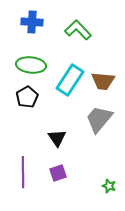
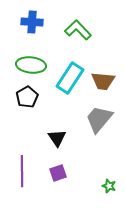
cyan rectangle: moved 2 px up
purple line: moved 1 px left, 1 px up
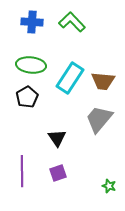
green L-shape: moved 6 px left, 8 px up
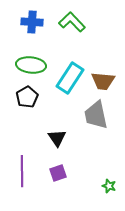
gray trapezoid: moved 3 px left, 4 px up; rotated 52 degrees counterclockwise
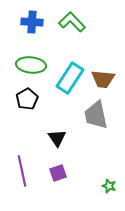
brown trapezoid: moved 2 px up
black pentagon: moved 2 px down
purple line: rotated 12 degrees counterclockwise
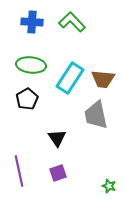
purple line: moved 3 px left
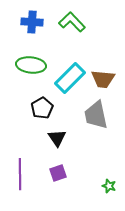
cyan rectangle: rotated 12 degrees clockwise
black pentagon: moved 15 px right, 9 px down
purple line: moved 1 px right, 3 px down; rotated 12 degrees clockwise
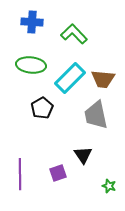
green L-shape: moved 2 px right, 12 px down
black triangle: moved 26 px right, 17 px down
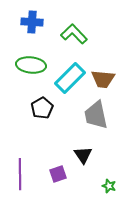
purple square: moved 1 px down
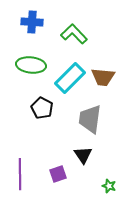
brown trapezoid: moved 2 px up
black pentagon: rotated 15 degrees counterclockwise
gray trapezoid: moved 6 px left, 4 px down; rotated 20 degrees clockwise
